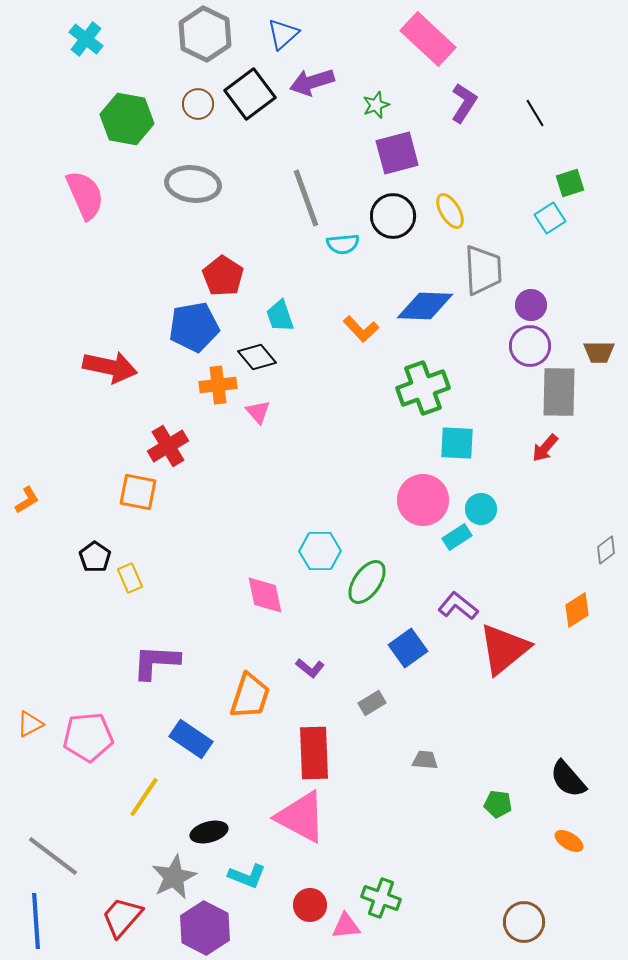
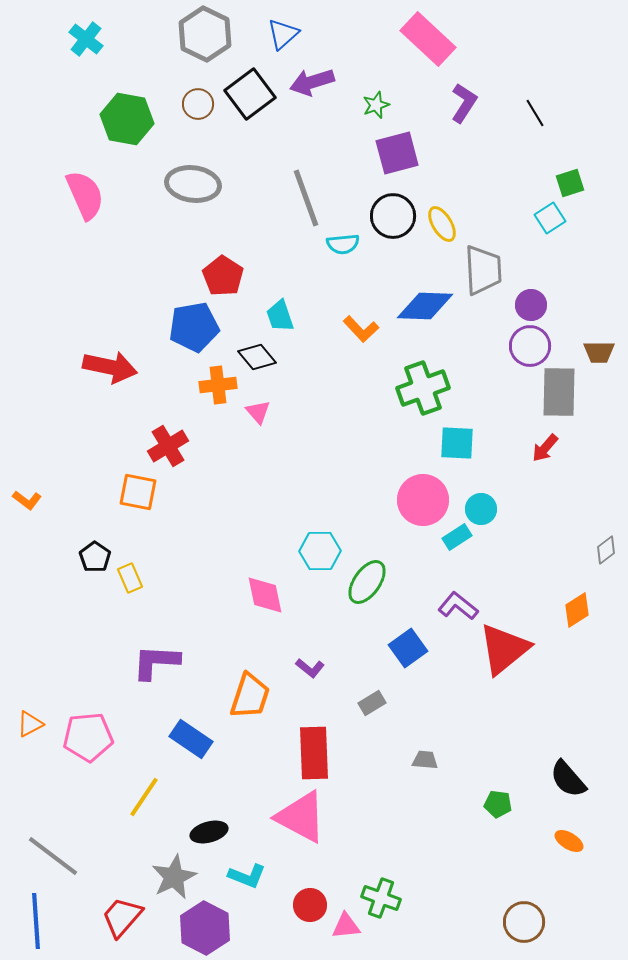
yellow ellipse at (450, 211): moved 8 px left, 13 px down
orange L-shape at (27, 500): rotated 68 degrees clockwise
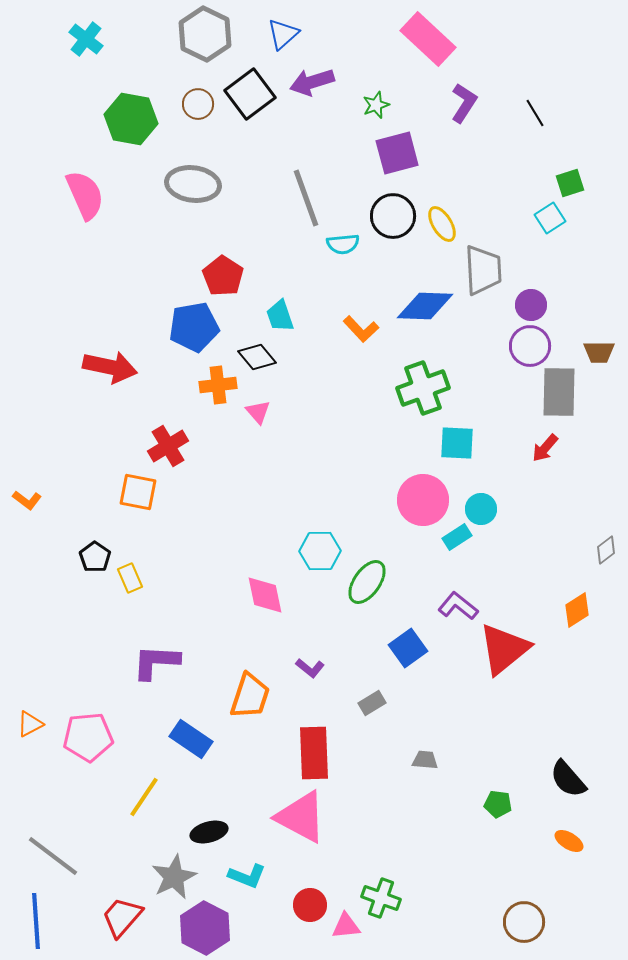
green hexagon at (127, 119): moved 4 px right
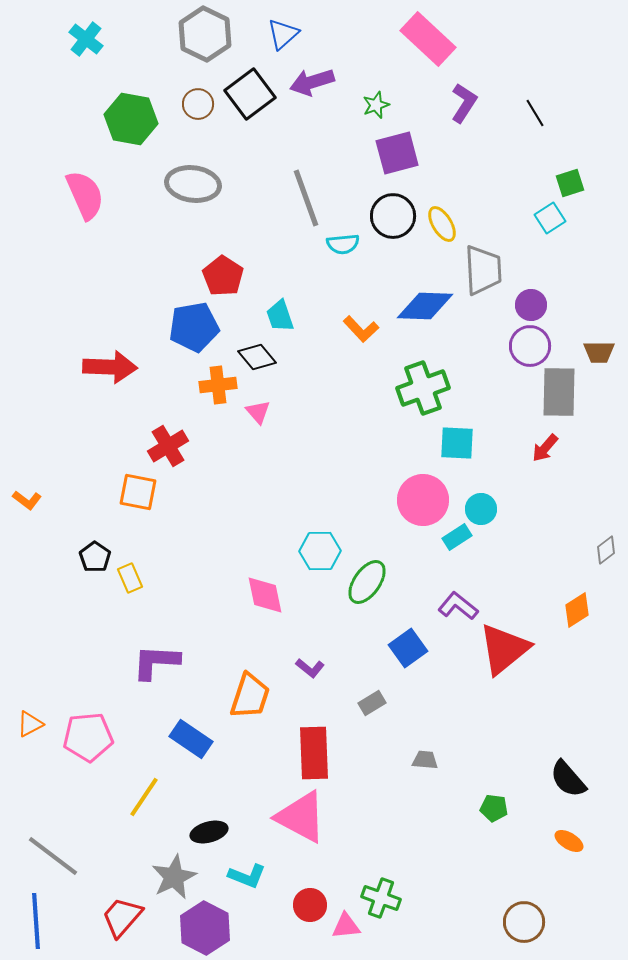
red arrow at (110, 367): rotated 10 degrees counterclockwise
green pentagon at (498, 804): moved 4 px left, 4 px down
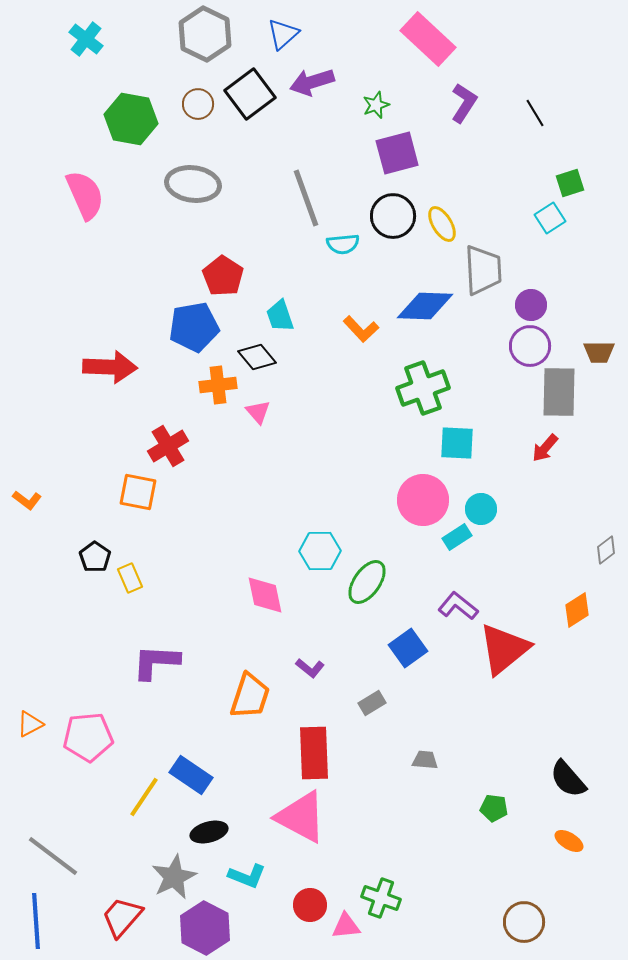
blue rectangle at (191, 739): moved 36 px down
